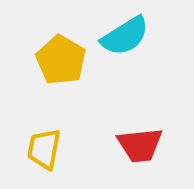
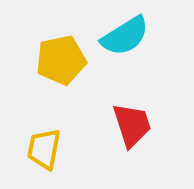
yellow pentagon: rotated 30 degrees clockwise
red trapezoid: moved 8 px left, 20 px up; rotated 102 degrees counterclockwise
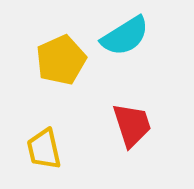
yellow pentagon: rotated 12 degrees counterclockwise
yellow trapezoid: rotated 24 degrees counterclockwise
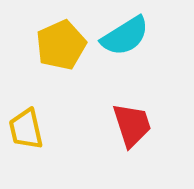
yellow pentagon: moved 15 px up
yellow trapezoid: moved 18 px left, 20 px up
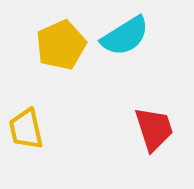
red trapezoid: moved 22 px right, 4 px down
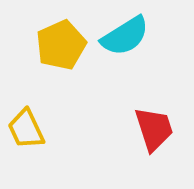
yellow trapezoid: rotated 12 degrees counterclockwise
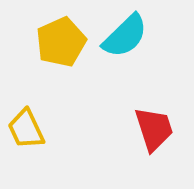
cyan semicircle: rotated 12 degrees counterclockwise
yellow pentagon: moved 3 px up
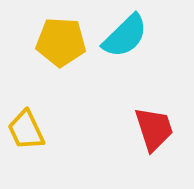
yellow pentagon: rotated 27 degrees clockwise
yellow trapezoid: moved 1 px down
